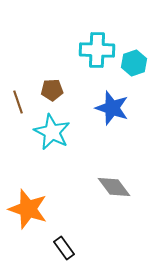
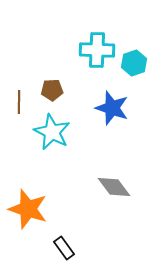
brown line: moved 1 px right; rotated 20 degrees clockwise
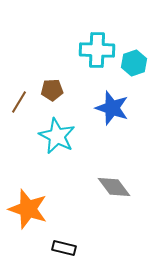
brown line: rotated 30 degrees clockwise
cyan star: moved 5 px right, 4 px down
black rectangle: rotated 40 degrees counterclockwise
